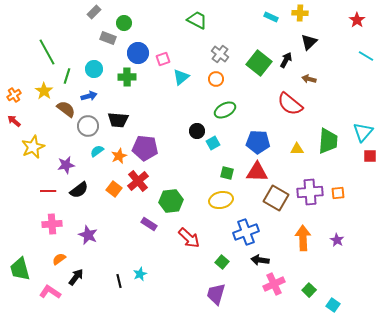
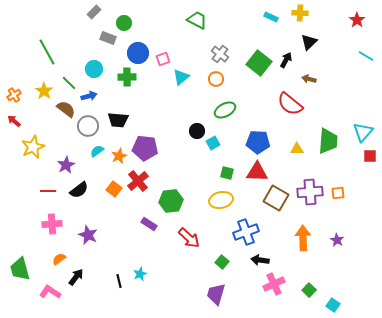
green line at (67, 76): moved 2 px right, 7 px down; rotated 63 degrees counterclockwise
purple star at (66, 165): rotated 18 degrees counterclockwise
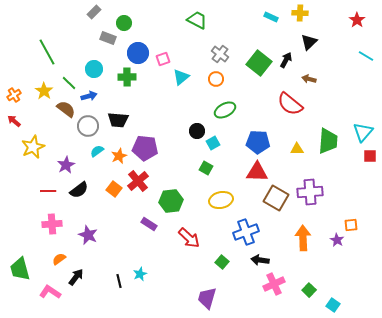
green square at (227, 173): moved 21 px left, 5 px up; rotated 16 degrees clockwise
orange square at (338, 193): moved 13 px right, 32 px down
purple trapezoid at (216, 294): moved 9 px left, 4 px down
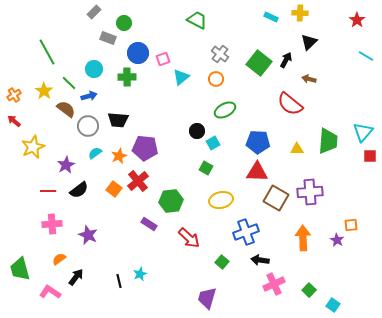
cyan semicircle at (97, 151): moved 2 px left, 2 px down
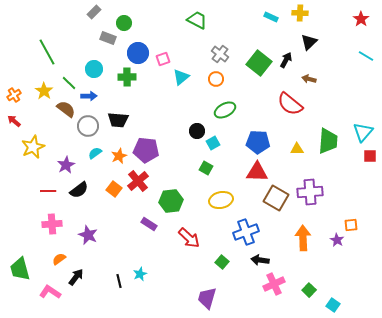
red star at (357, 20): moved 4 px right, 1 px up
blue arrow at (89, 96): rotated 14 degrees clockwise
purple pentagon at (145, 148): moved 1 px right, 2 px down
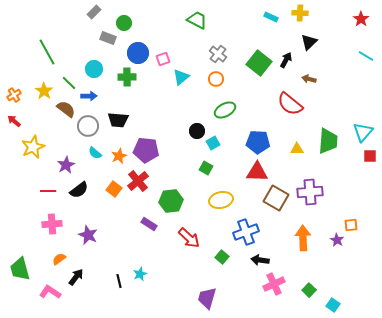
gray cross at (220, 54): moved 2 px left
cyan semicircle at (95, 153): rotated 104 degrees counterclockwise
green square at (222, 262): moved 5 px up
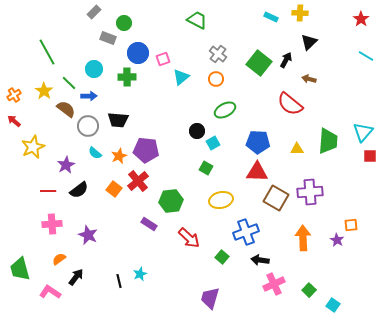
purple trapezoid at (207, 298): moved 3 px right
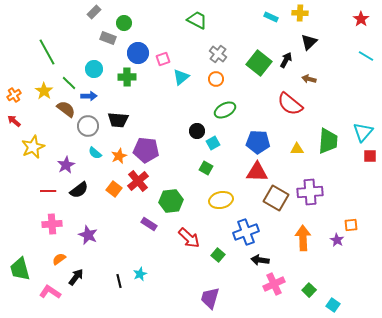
green square at (222, 257): moved 4 px left, 2 px up
